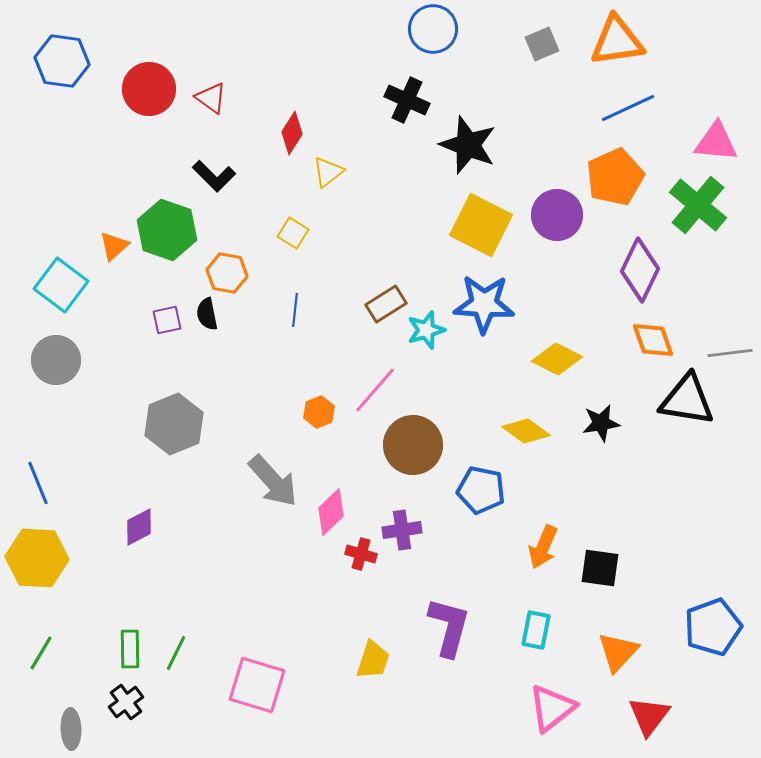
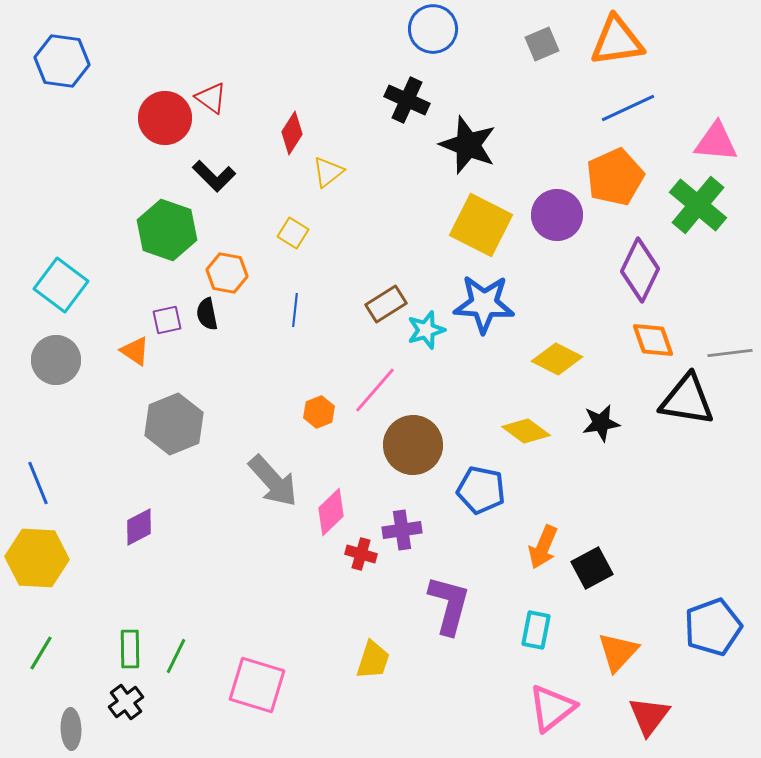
red circle at (149, 89): moved 16 px right, 29 px down
orange triangle at (114, 246): moved 21 px right, 105 px down; rotated 44 degrees counterclockwise
black square at (600, 568): moved 8 px left; rotated 36 degrees counterclockwise
purple L-shape at (449, 627): moved 22 px up
green line at (176, 653): moved 3 px down
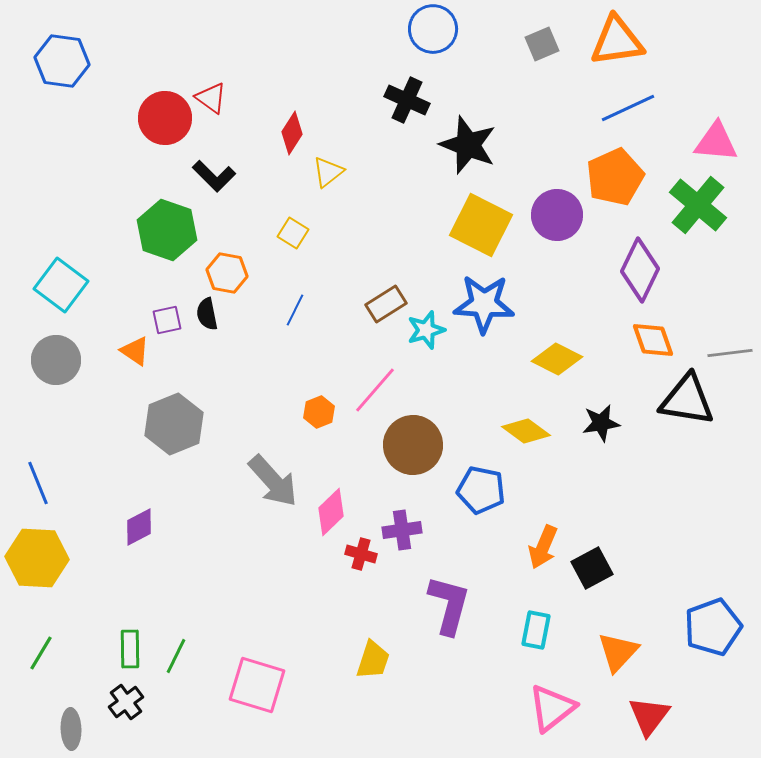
blue line at (295, 310): rotated 20 degrees clockwise
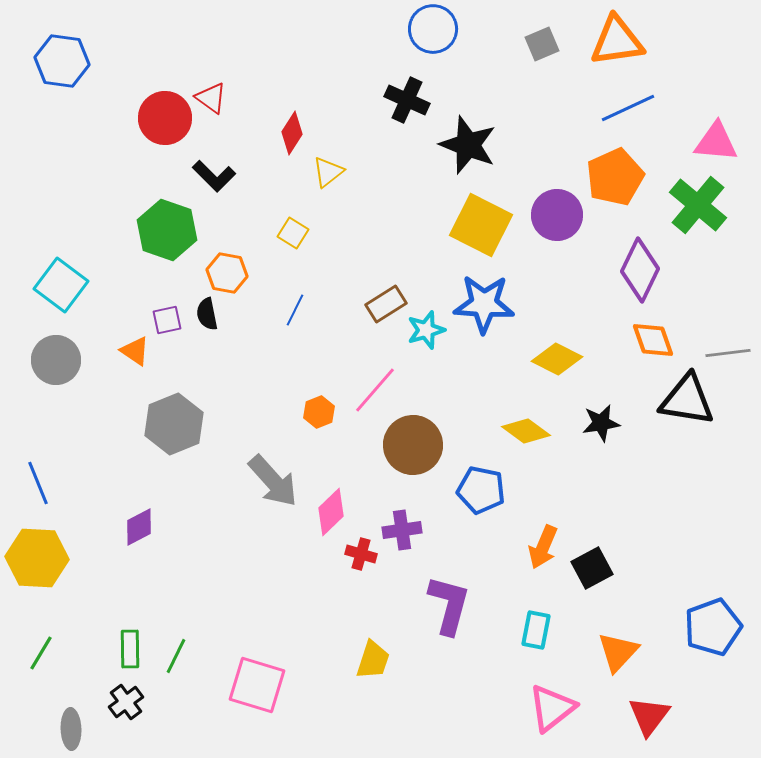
gray line at (730, 353): moved 2 px left
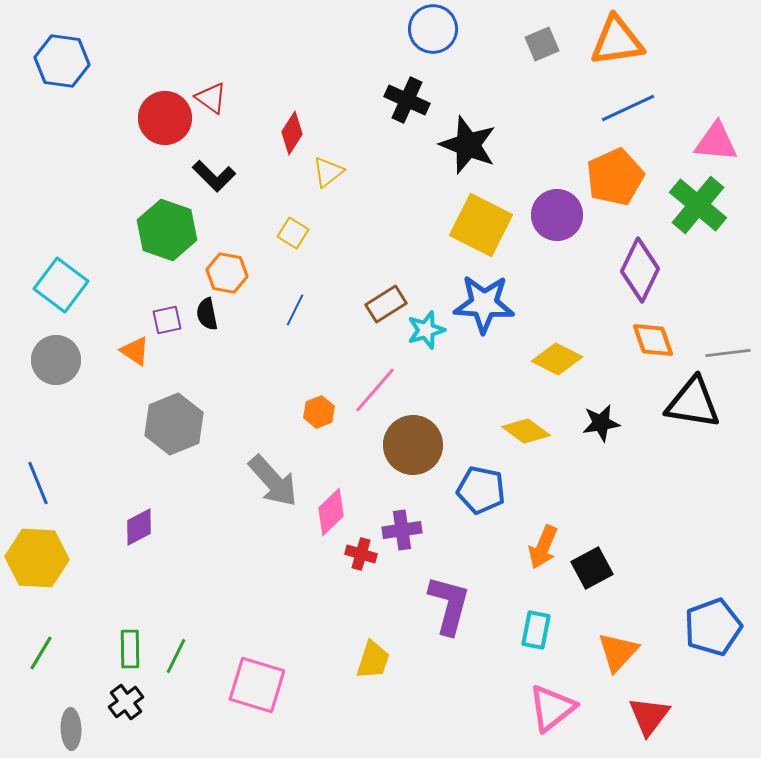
black triangle at (687, 400): moved 6 px right, 3 px down
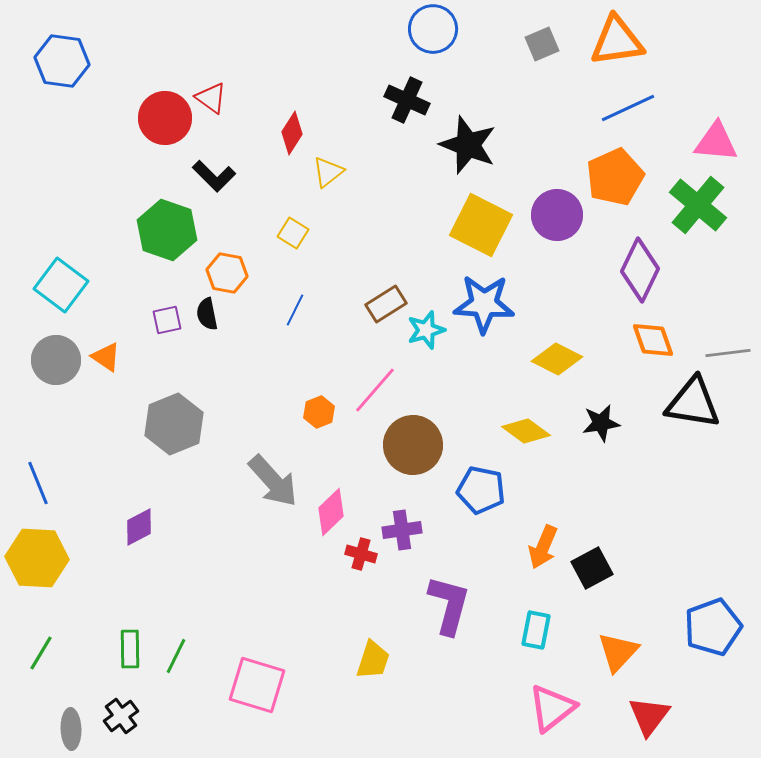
orange triangle at (135, 351): moved 29 px left, 6 px down
black cross at (126, 702): moved 5 px left, 14 px down
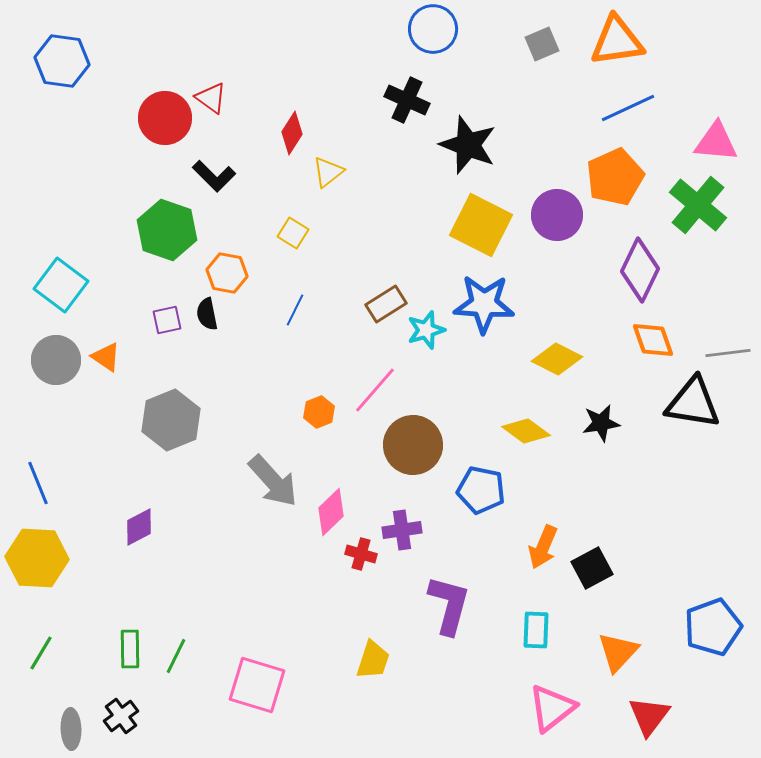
gray hexagon at (174, 424): moved 3 px left, 4 px up
cyan rectangle at (536, 630): rotated 9 degrees counterclockwise
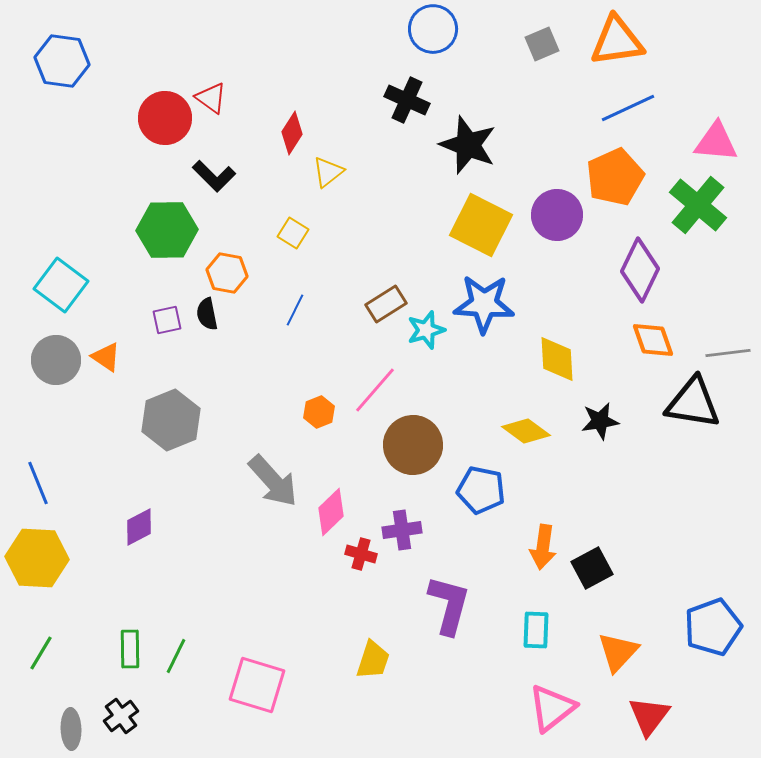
green hexagon at (167, 230): rotated 20 degrees counterclockwise
yellow diamond at (557, 359): rotated 60 degrees clockwise
black star at (601, 423): moved 1 px left, 2 px up
orange arrow at (543, 547): rotated 15 degrees counterclockwise
